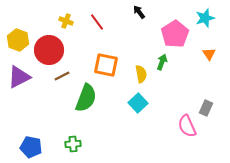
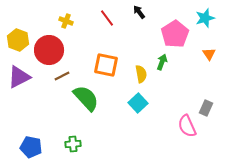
red line: moved 10 px right, 4 px up
green semicircle: rotated 64 degrees counterclockwise
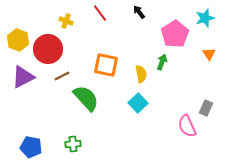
red line: moved 7 px left, 5 px up
red circle: moved 1 px left, 1 px up
purple triangle: moved 4 px right
